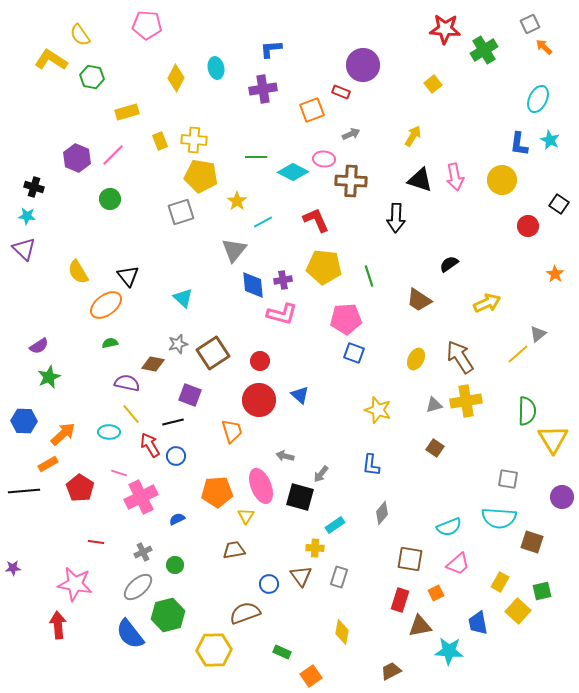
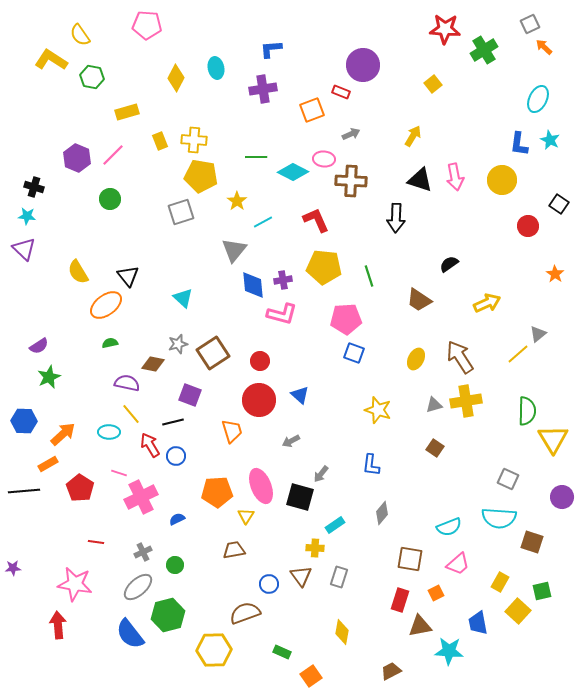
gray arrow at (285, 456): moved 6 px right, 15 px up; rotated 42 degrees counterclockwise
gray square at (508, 479): rotated 15 degrees clockwise
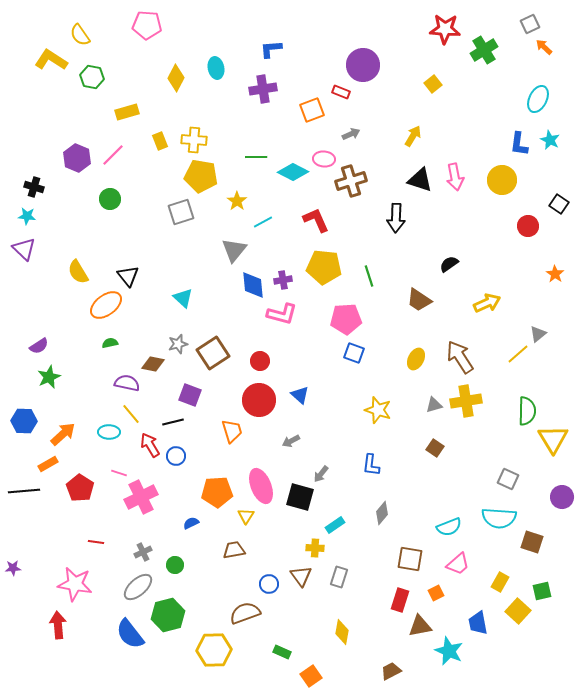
brown cross at (351, 181): rotated 20 degrees counterclockwise
blue semicircle at (177, 519): moved 14 px right, 4 px down
cyan star at (449, 651): rotated 20 degrees clockwise
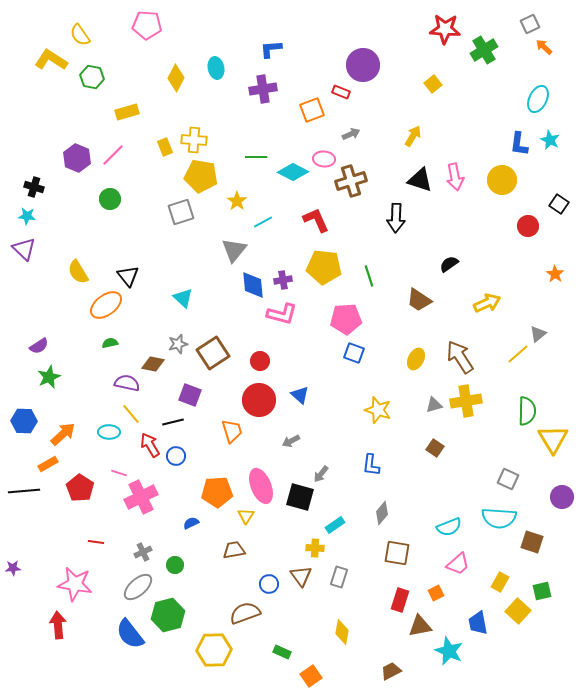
yellow rectangle at (160, 141): moved 5 px right, 6 px down
brown square at (410, 559): moved 13 px left, 6 px up
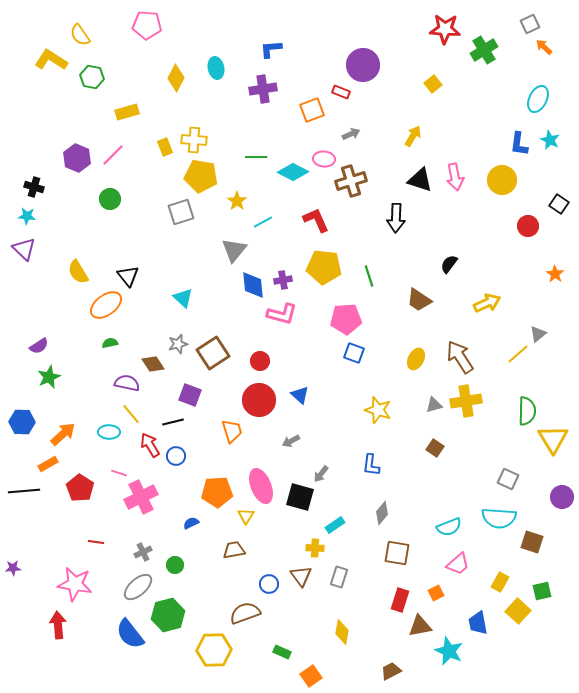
black semicircle at (449, 264): rotated 18 degrees counterclockwise
brown diamond at (153, 364): rotated 45 degrees clockwise
blue hexagon at (24, 421): moved 2 px left, 1 px down
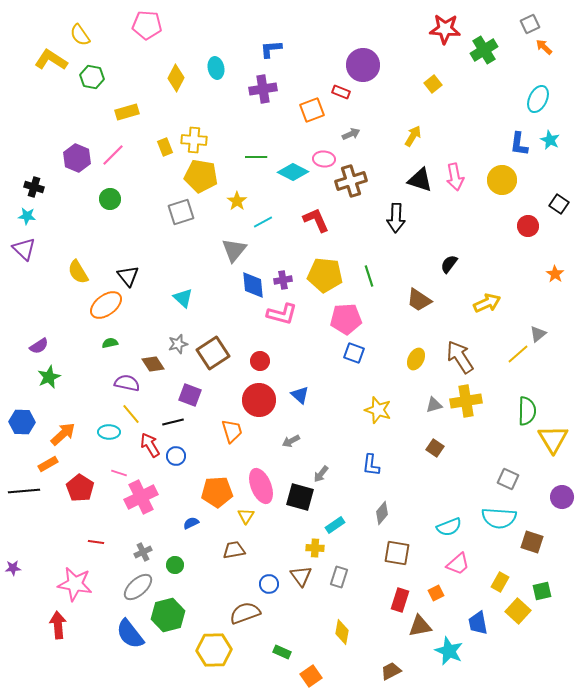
yellow pentagon at (324, 267): moved 1 px right, 8 px down
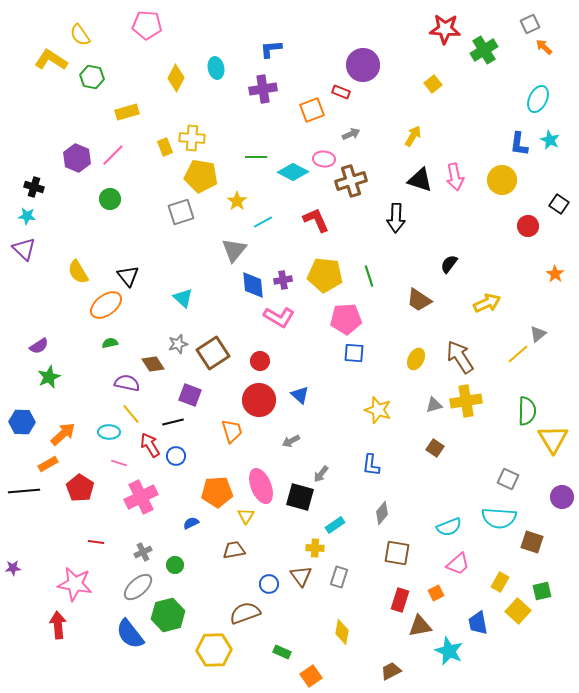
yellow cross at (194, 140): moved 2 px left, 2 px up
pink L-shape at (282, 314): moved 3 px left, 3 px down; rotated 16 degrees clockwise
blue square at (354, 353): rotated 15 degrees counterclockwise
pink line at (119, 473): moved 10 px up
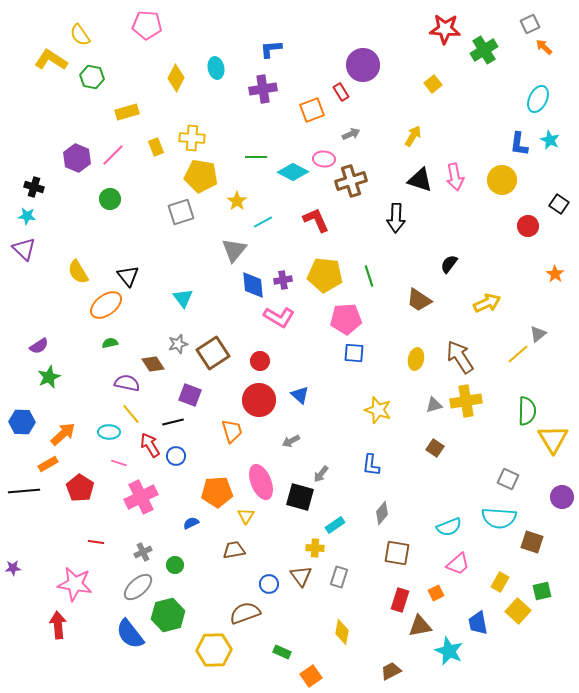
red rectangle at (341, 92): rotated 36 degrees clockwise
yellow rectangle at (165, 147): moved 9 px left
cyan triangle at (183, 298): rotated 10 degrees clockwise
yellow ellipse at (416, 359): rotated 15 degrees counterclockwise
pink ellipse at (261, 486): moved 4 px up
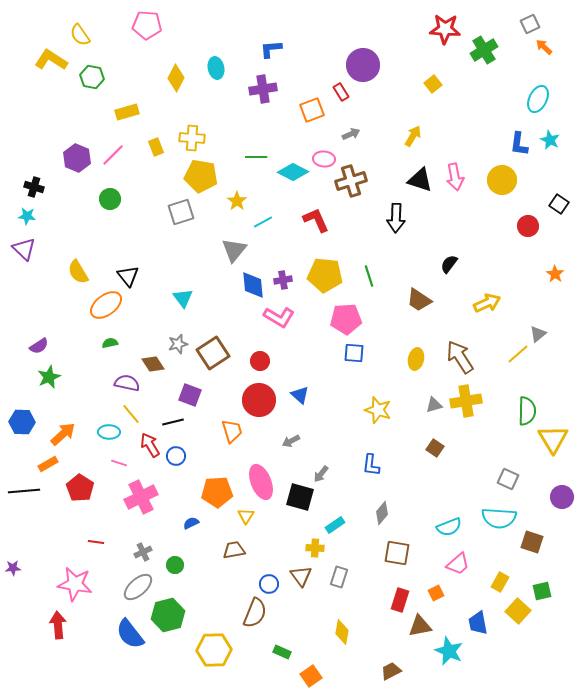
brown semicircle at (245, 613): moved 10 px right; rotated 132 degrees clockwise
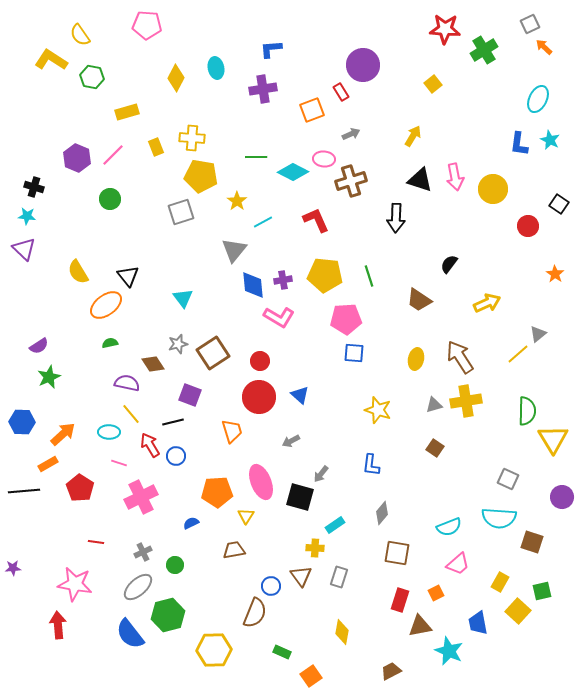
yellow circle at (502, 180): moved 9 px left, 9 px down
red circle at (259, 400): moved 3 px up
blue circle at (269, 584): moved 2 px right, 2 px down
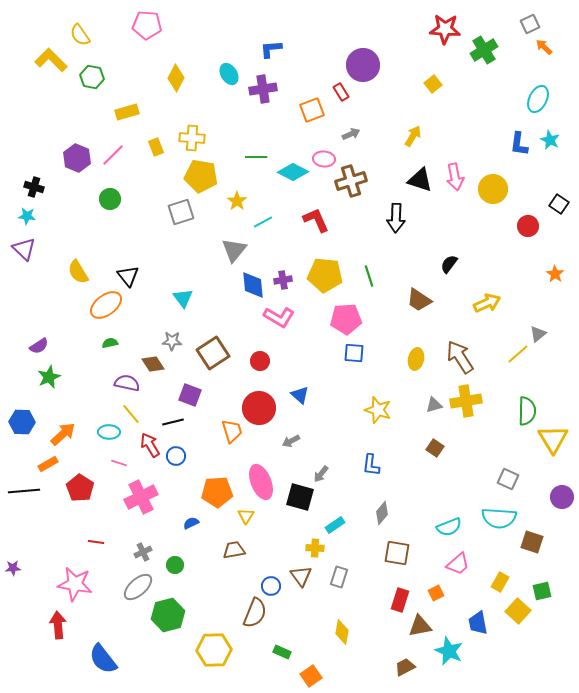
yellow L-shape at (51, 60): rotated 12 degrees clockwise
cyan ellipse at (216, 68): moved 13 px right, 6 px down; rotated 20 degrees counterclockwise
gray star at (178, 344): moved 6 px left, 3 px up; rotated 18 degrees clockwise
red circle at (259, 397): moved 11 px down
blue semicircle at (130, 634): moved 27 px left, 25 px down
brown trapezoid at (391, 671): moved 14 px right, 4 px up
